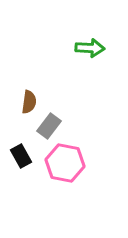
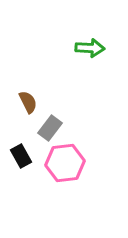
brown semicircle: moved 1 px left; rotated 35 degrees counterclockwise
gray rectangle: moved 1 px right, 2 px down
pink hexagon: rotated 18 degrees counterclockwise
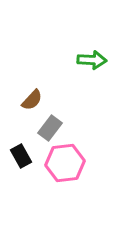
green arrow: moved 2 px right, 12 px down
brown semicircle: moved 4 px right, 2 px up; rotated 70 degrees clockwise
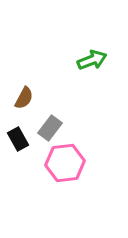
green arrow: rotated 24 degrees counterclockwise
brown semicircle: moved 8 px left, 2 px up; rotated 15 degrees counterclockwise
black rectangle: moved 3 px left, 17 px up
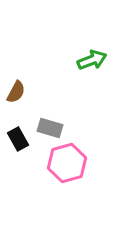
brown semicircle: moved 8 px left, 6 px up
gray rectangle: rotated 70 degrees clockwise
pink hexagon: moved 2 px right; rotated 9 degrees counterclockwise
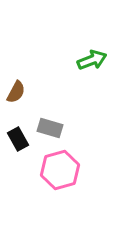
pink hexagon: moved 7 px left, 7 px down
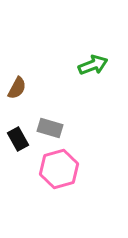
green arrow: moved 1 px right, 5 px down
brown semicircle: moved 1 px right, 4 px up
pink hexagon: moved 1 px left, 1 px up
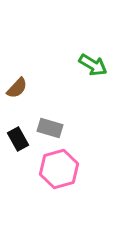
green arrow: rotated 52 degrees clockwise
brown semicircle: rotated 15 degrees clockwise
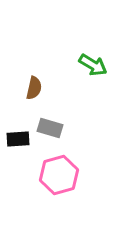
brown semicircle: moved 17 px right; rotated 30 degrees counterclockwise
black rectangle: rotated 65 degrees counterclockwise
pink hexagon: moved 6 px down
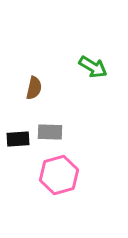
green arrow: moved 2 px down
gray rectangle: moved 4 px down; rotated 15 degrees counterclockwise
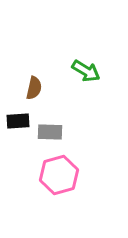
green arrow: moved 7 px left, 4 px down
black rectangle: moved 18 px up
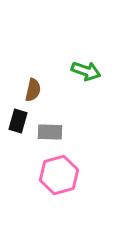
green arrow: rotated 12 degrees counterclockwise
brown semicircle: moved 1 px left, 2 px down
black rectangle: rotated 70 degrees counterclockwise
